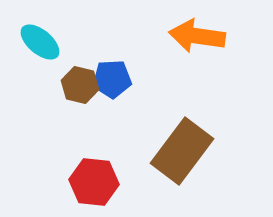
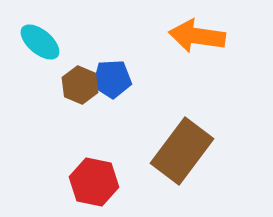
brown hexagon: rotated 9 degrees clockwise
red hexagon: rotated 6 degrees clockwise
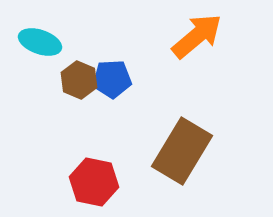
orange arrow: rotated 132 degrees clockwise
cyan ellipse: rotated 21 degrees counterclockwise
brown hexagon: moved 1 px left, 5 px up
brown rectangle: rotated 6 degrees counterclockwise
